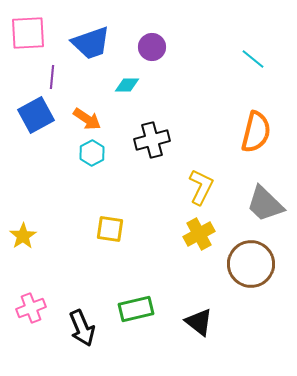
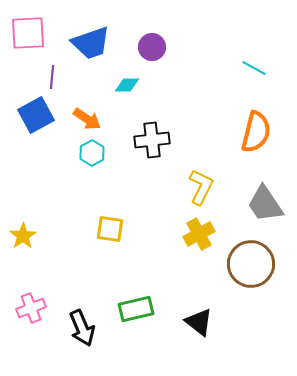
cyan line: moved 1 px right, 9 px down; rotated 10 degrees counterclockwise
black cross: rotated 8 degrees clockwise
gray trapezoid: rotated 12 degrees clockwise
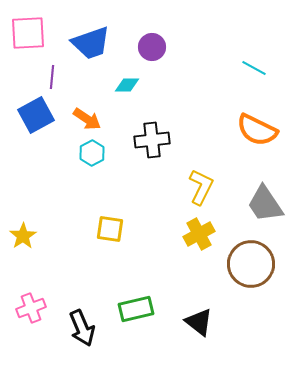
orange semicircle: moved 1 px right, 2 px up; rotated 102 degrees clockwise
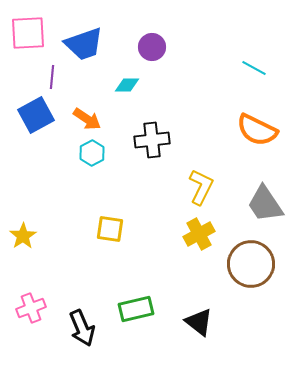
blue trapezoid: moved 7 px left, 1 px down
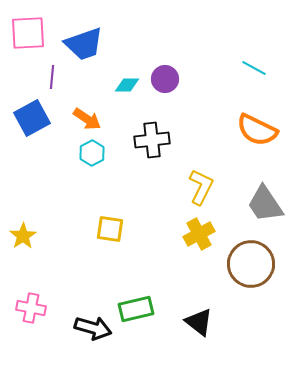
purple circle: moved 13 px right, 32 px down
blue square: moved 4 px left, 3 px down
pink cross: rotated 32 degrees clockwise
black arrow: moved 11 px right; rotated 51 degrees counterclockwise
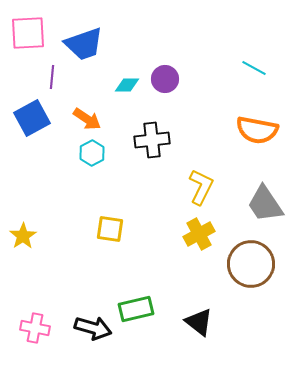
orange semicircle: rotated 15 degrees counterclockwise
pink cross: moved 4 px right, 20 px down
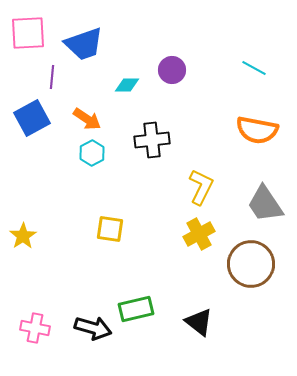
purple circle: moved 7 px right, 9 px up
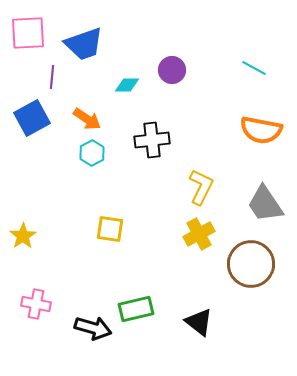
orange semicircle: moved 4 px right
pink cross: moved 1 px right, 24 px up
